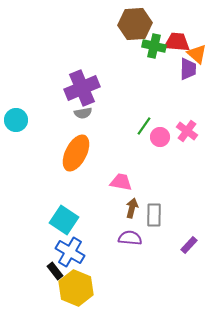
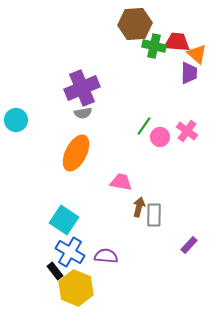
purple trapezoid: moved 1 px right, 4 px down
brown arrow: moved 7 px right, 1 px up
purple semicircle: moved 24 px left, 18 px down
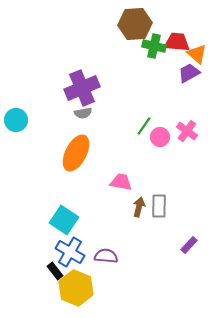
purple trapezoid: rotated 120 degrees counterclockwise
gray rectangle: moved 5 px right, 9 px up
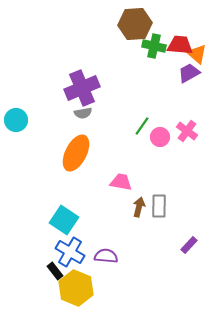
red trapezoid: moved 3 px right, 3 px down
green line: moved 2 px left
